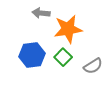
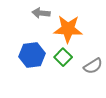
orange star: rotated 12 degrees clockwise
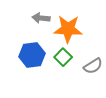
gray arrow: moved 5 px down
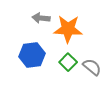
green square: moved 5 px right, 5 px down
gray semicircle: moved 1 px left, 1 px down; rotated 108 degrees counterclockwise
